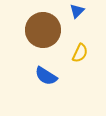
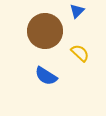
brown circle: moved 2 px right, 1 px down
yellow semicircle: rotated 72 degrees counterclockwise
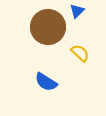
brown circle: moved 3 px right, 4 px up
blue semicircle: moved 6 px down
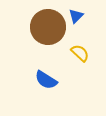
blue triangle: moved 1 px left, 5 px down
blue semicircle: moved 2 px up
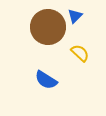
blue triangle: moved 1 px left
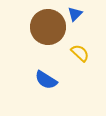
blue triangle: moved 2 px up
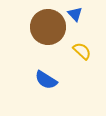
blue triangle: rotated 28 degrees counterclockwise
yellow semicircle: moved 2 px right, 2 px up
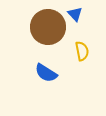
yellow semicircle: rotated 36 degrees clockwise
blue semicircle: moved 7 px up
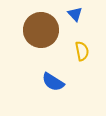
brown circle: moved 7 px left, 3 px down
blue semicircle: moved 7 px right, 9 px down
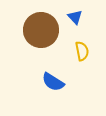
blue triangle: moved 3 px down
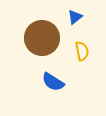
blue triangle: rotated 35 degrees clockwise
brown circle: moved 1 px right, 8 px down
